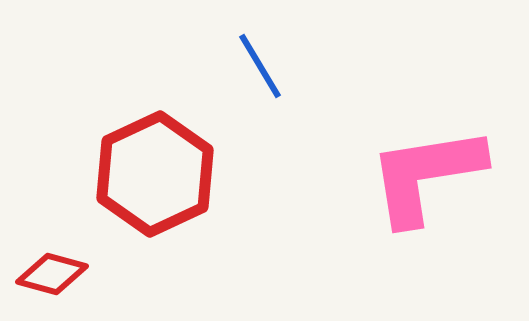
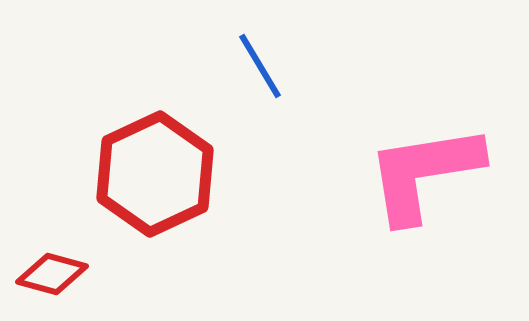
pink L-shape: moved 2 px left, 2 px up
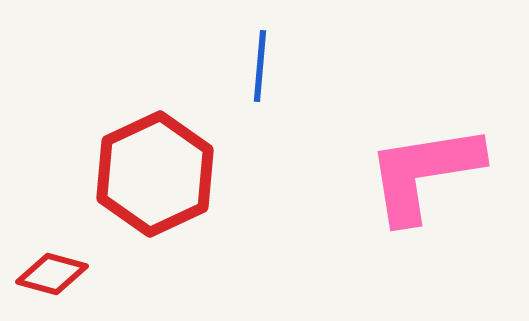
blue line: rotated 36 degrees clockwise
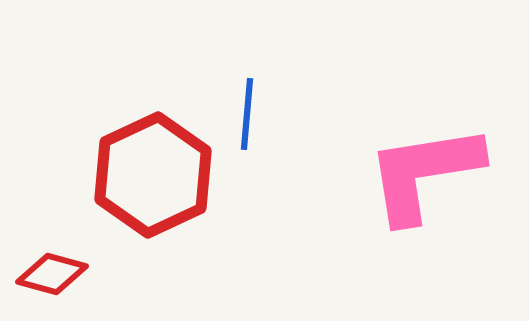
blue line: moved 13 px left, 48 px down
red hexagon: moved 2 px left, 1 px down
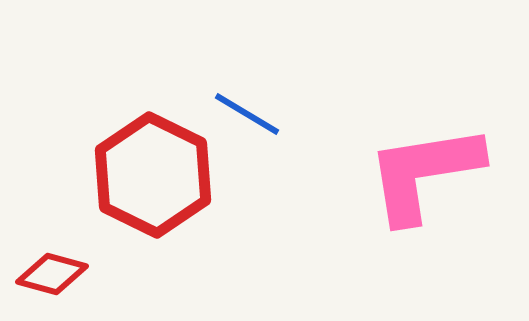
blue line: rotated 64 degrees counterclockwise
red hexagon: rotated 9 degrees counterclockwise
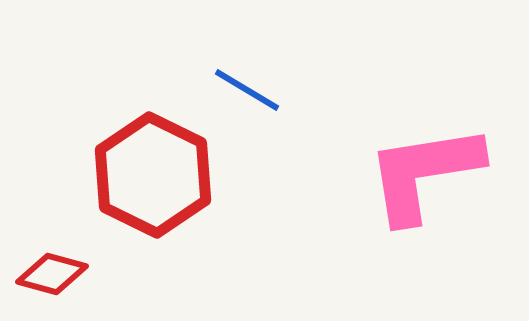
blue line: moved 24 px up
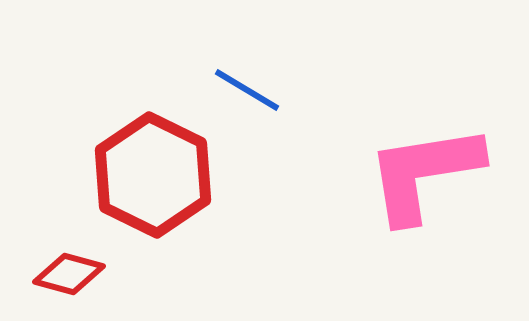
red diamond: moved 17 px right
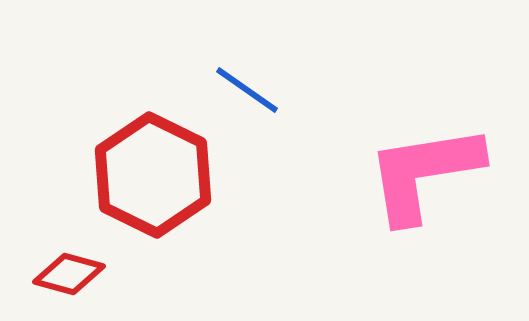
blue line: rotated 4 degrees clockwise
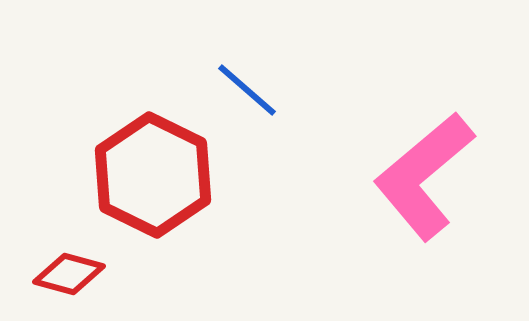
blue line: rotated 6 degrees clockwise
pink L-shape: moved 3 px down; rotated 31 degrees counterclockwise
